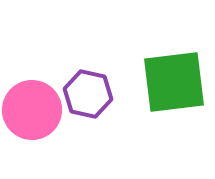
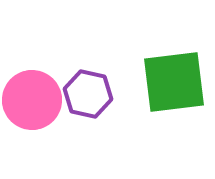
pink circle: moved 10 px up
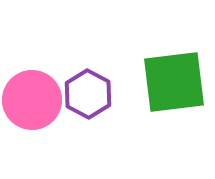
purple hexagon: rotated 15 degrees clockwise
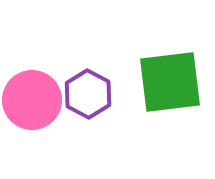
green square: moved 4 px left
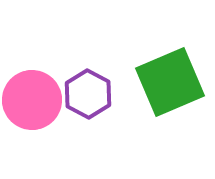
green square: rotated 16 degrees counterclockwise
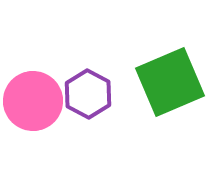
pink circle: moved 1 px right, 1 px down
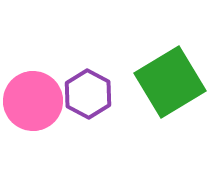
green square: rotated 8 degrees counterclockwise
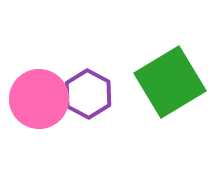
pink circle: moved 6 px right, 2 px up
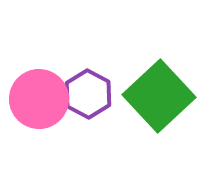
green square: moved 11 px left, 14 px down; rotated 12 degrees counterclockwise
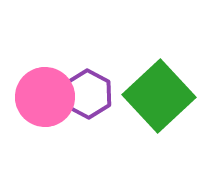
pink circle: moved 6 px right, 2 px up
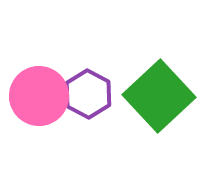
pink circle: moved 6 px left, 1 px up
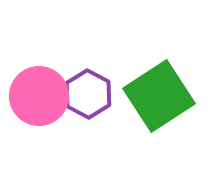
green square: rotated 10 degrees clockwise
